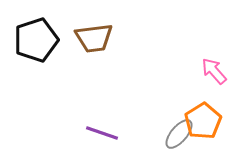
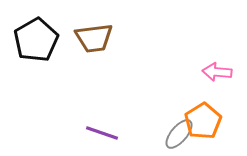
black pentagon: rotated 12 degrees counterclockwise
pink arrow: moved 3 px right, 1 px down; rotated 44 degrees counterclockwise
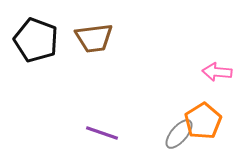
black pentagon: rotated 21 degrees counterclockwise
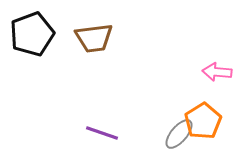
black pentagon: moved 4 px left, 6 px up; rotated 30 degrees clockwise
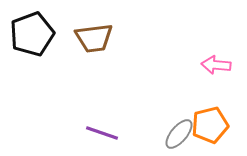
pink arrow: moved 1 px left, 7 px up
orange pentagon: moved 7 px right, 4 px down; rotated 18 degrees clockwise
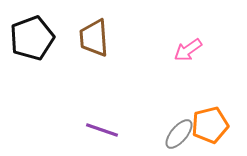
black pentagon: moved 4 px down
brown trapezoid: rotated 93 degrees clockwise
pink arrow: moved 28 px left, 15 px up; rotated 40 degrees counterclockwise
purple line: moved 3 px up
